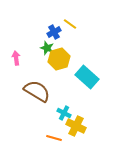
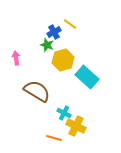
green star: moved 3 px up
yellow hexagon: moved 4 px right, 1 px down
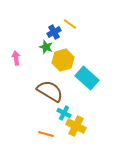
green star: moved 1 px left, 2 px down
cyan rectangle: moved 1 px down
brown semicircle: moved 13 px right
orange line: moved 8 px left, 4 px up
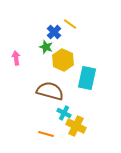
blue cross: rotated 16 degrees counterclockwise
yellow hexagon: rotated 20 degrees counterclockwise
cyan rectangle: rotated 60 degrees clockwise
brown semicircle: rotated 16 degrees counterclockwise
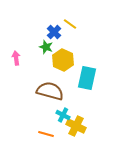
cyan cross: moved 1 px left, 2 px down
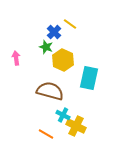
cyan rectangle: moved 2 px right
orange line: rotated 14 degrees clockwise
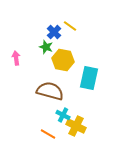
yellow line: moved 2 px down
yellow hexagon: rotated 15 degrees counterclockwise
orange line: moved 2 px right
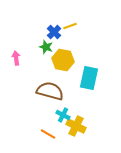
yellow line: rotated 56 degrees counterclockwise
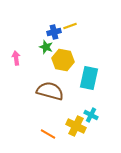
blue cross: rotated 32 degrees clockwise
cyan cross: moved 28 px right
